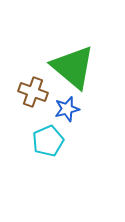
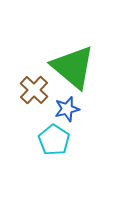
brown cross: moved 1 px right, 2 px up; rotated 24 degrees clockwise
cyan pentagon: moved 6 px right, 1 px up; rotated 16 degrees counterclockwise
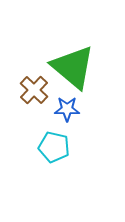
blue star: rotated 15 degrees clockwise
cyan pentagon: moved 7 px down; rotated 20 degrees counterclockwise
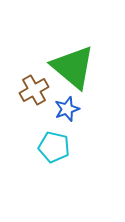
brown cross: rotated 16 degrees clockwise
blue star: rotated 20 degrees counterclockwise
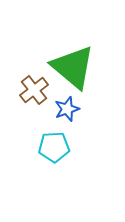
brown cross: rotated 8 degrees counterclockwise
cyan pentagon: rotated 16 degrees counterclockwise
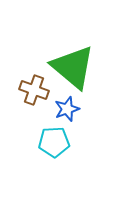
brown cross: rotated 32 degrees counterclockwise
cyan pentagon: moved 5 px up
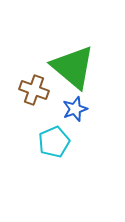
blue star: moved 8 px right
cyan pentagon: rotated 20 degrees counterclockwise
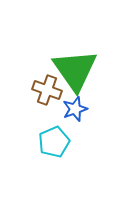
green triangle: moved 2 px right, 3 px down; rotated 15 degrees clockwise
brown cross: moved 13 px right
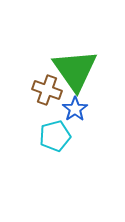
blue star: rotated 15 degrees counterclockwise
cyan pentagon: moved 1 px right, 6 px up; rotated 8 degrees clockwise
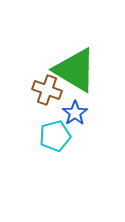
green triangle: rotated 24 degrees counterclockwise
blue star: moved 4 px down
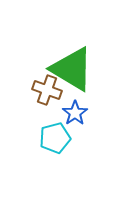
green triangle: moved 3 px left, 1 px up
cyan pentagon: moved 2 px down
